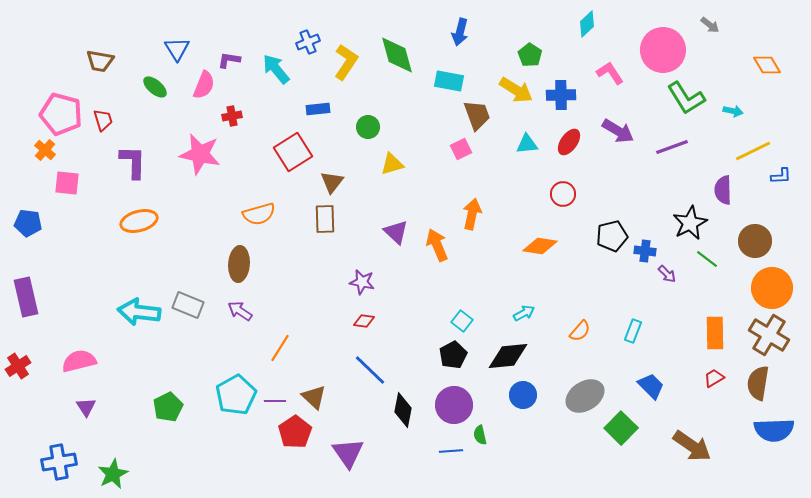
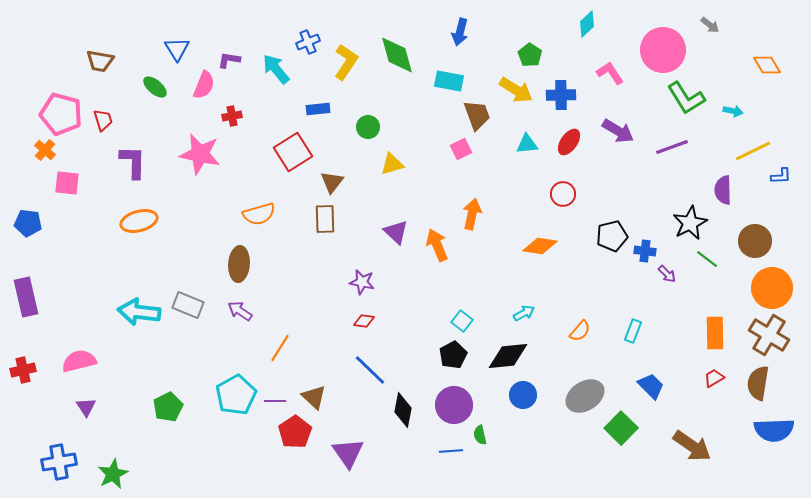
red cross at (18, 366): moved 5 px right, 4 px down; rotated 20 degrees clockwise
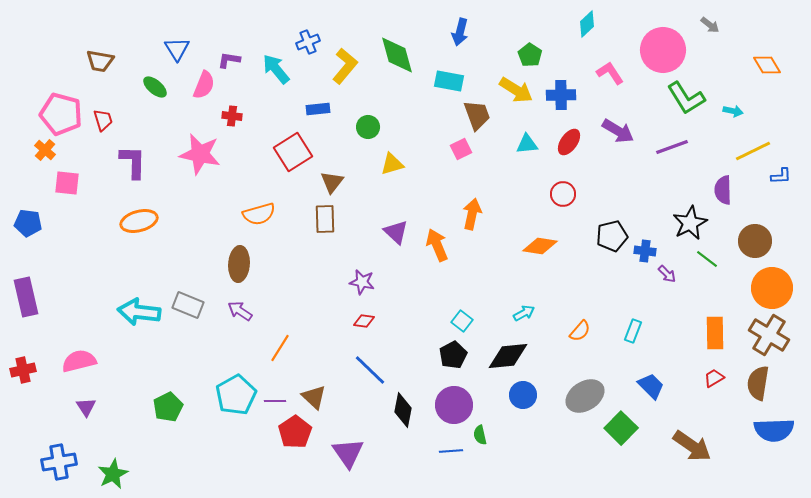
yellow L-shape at (346, 62): moved 1 px left, 4 px down; rotated 6 degrees clockwise
red cross at (232, 116): rotated 18 degrees clockwise
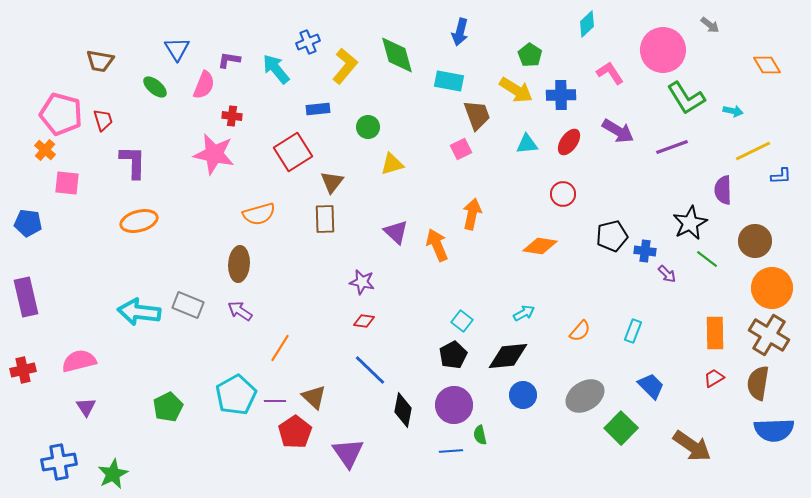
pink star at (200, 154): moved 14 px right
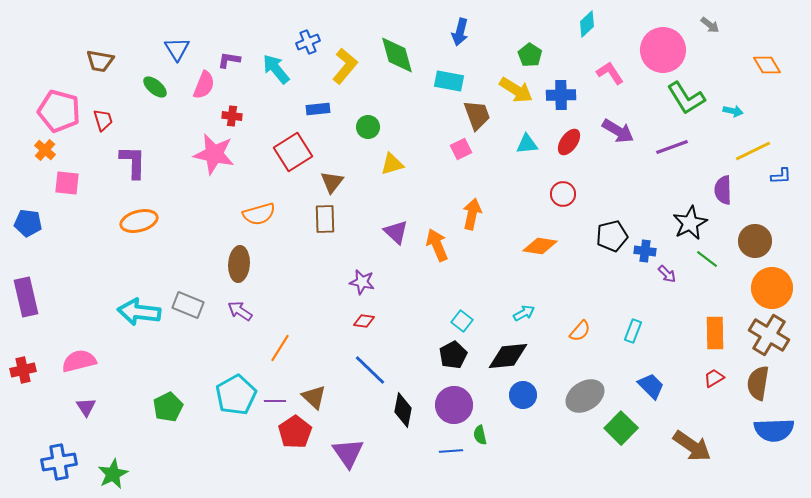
pink pentagon at (61, 114): moved 2 px left, 3 px up
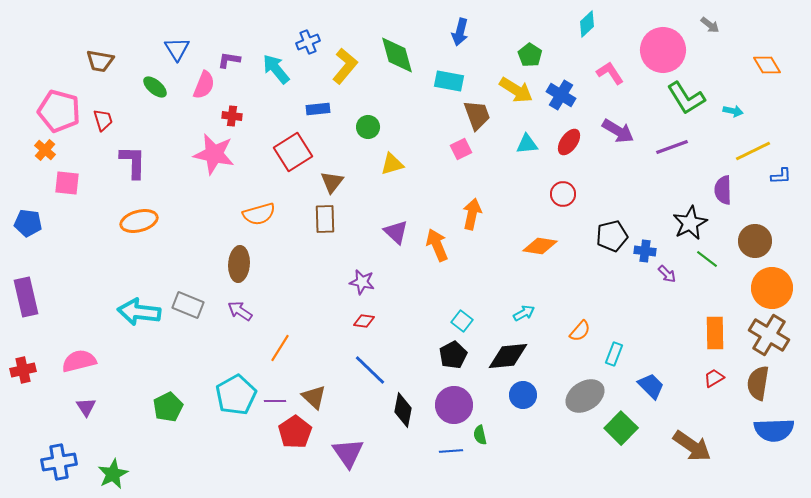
blue cross at (561, 95): rotated 32 degrees clockwise
cyan rectangle at (633, 331): moved 19 px left, 23 px down
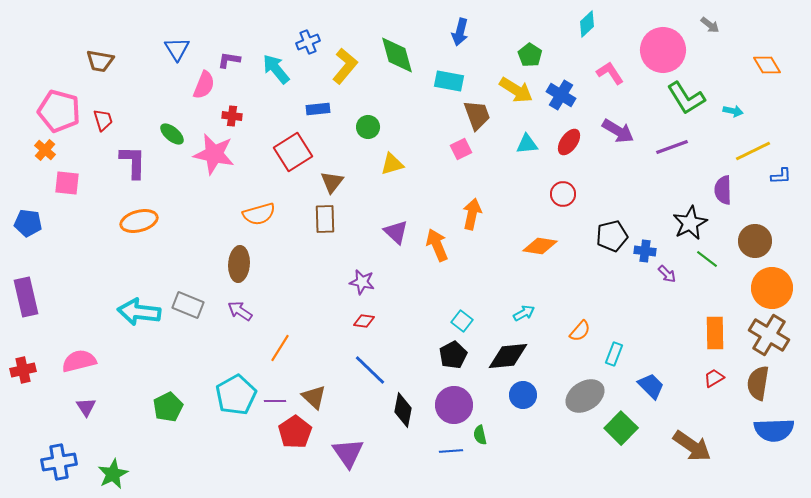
green ellipse at (155, 87): moved 17 px right, 47 px down
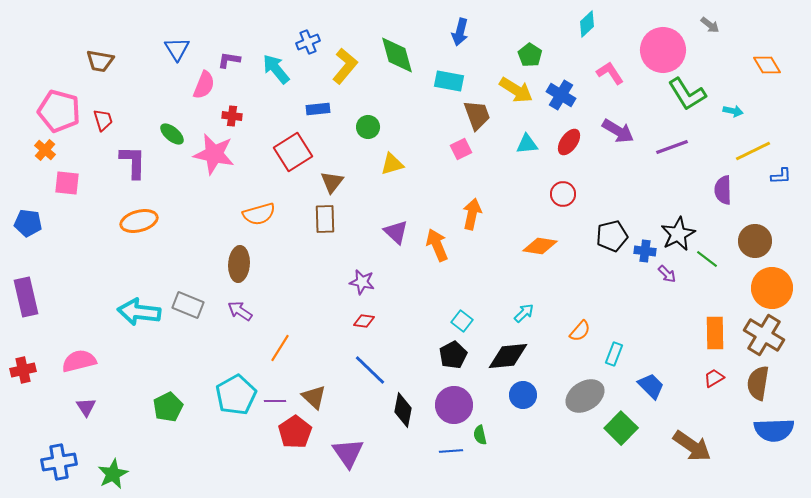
green L-shape at (686, 98): moved 1 px right, 4 px up
black star at (690, 223): moved 12 px left, 11 px down
cyan arrow at (524, 313): rotated 15 degrees counterclockwise
brown cross at (769, 335): moved 5 px left
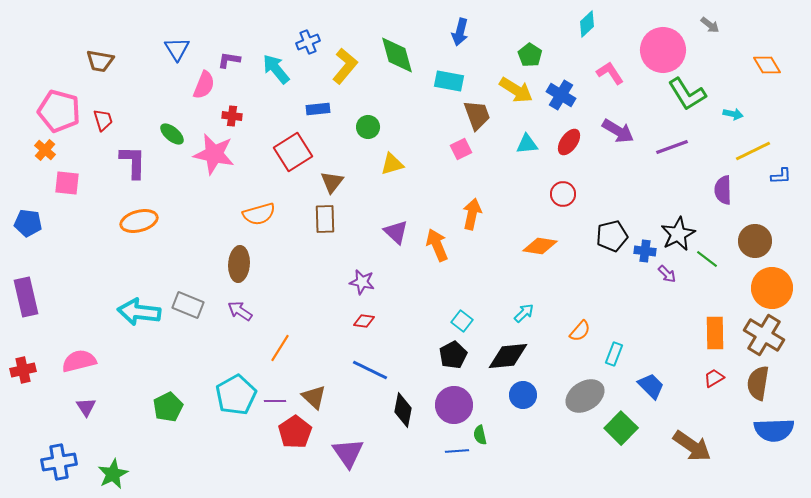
cyan arrow at (733, 111): moved 3 px down
blue line at (370, 370): rotated 18 degrees counterclockwise
blue line at (451, 451): moved 6 px right
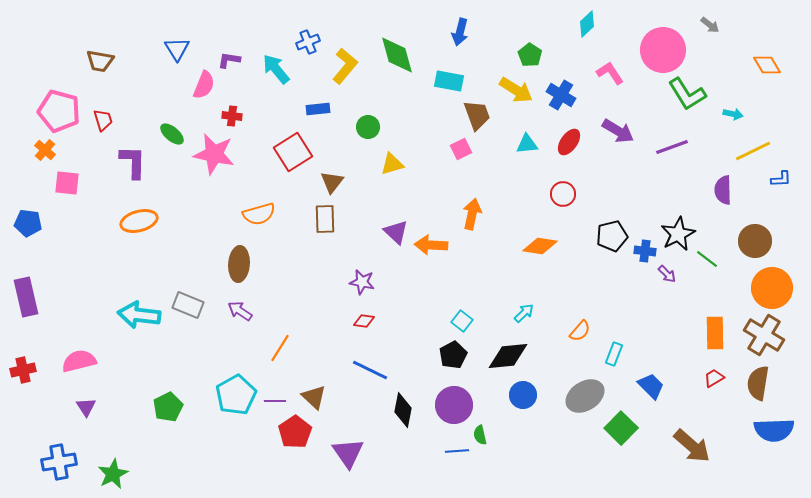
blue L-shape at (781, 176): moved 3 px down
orange arrow at (437, 245): moved 6 px left; rotated 64 degrees counterclockwise
cyan arrow at (139, 312): moved 3 px down
brown arrow at (692, 446): rotated 6 degrees clockwise
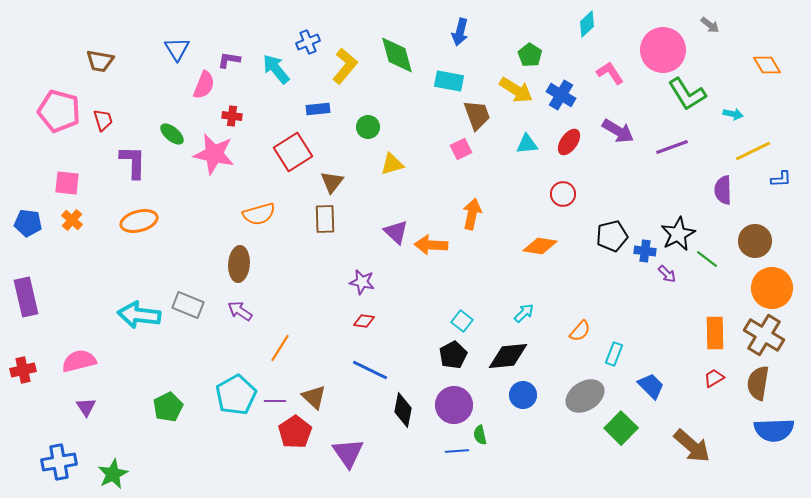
orange cross at (45, 150): moved 27 px right, 70 px down
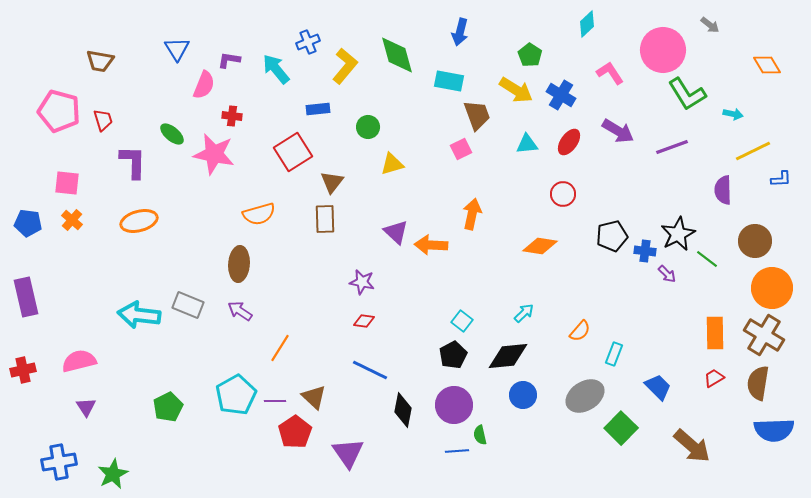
blue trapezoid at (651, 386): moved 7 px right, 1 px down
